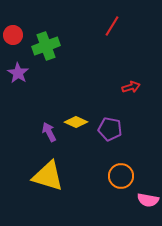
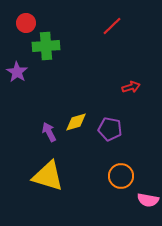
red line: rotated 15 degrees clockwise
red circle: moved 13 px right, 12 px up
green cross: rotated 16 degrees clockwise
purple star: moved 1 px left, 1 px up
yellow diamond: rotated 40 degrees counterclockwise
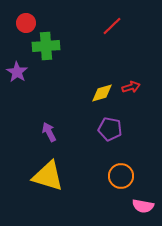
yellow diamond: moved 26 px right, 29 px up
pink semicircle: moved 5 px left, 6 px down
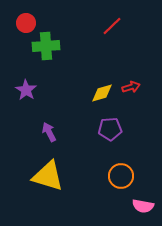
purple star: moved 9 px right, 18 px down
purple pentagon: rotated 15 degrees counterclockwise
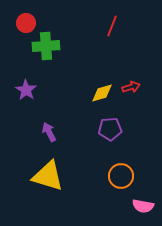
red line: rotated 25 degrees counterclockwise
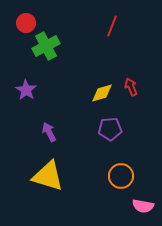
green cross: rotated 24 degrees counterclockwise
red arrow: rotated 96 degrees counterclockwise
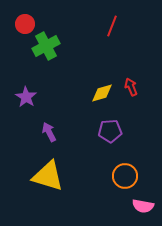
red circle: moved 1 px left, 1 px down
purple star: moved 7 px down
purple pentagon: moved 2 px down
orange circle: moved 4 px right
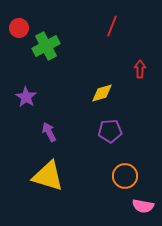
red circle: moved 6 px left, 4 px down
red arrow: moved 9 px right, 18 px up; rotated 24 degrees clockwise
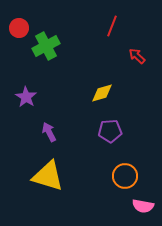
red arrow: moved 3 px left, 13 px up; rotated 48 degrees counterclockwise
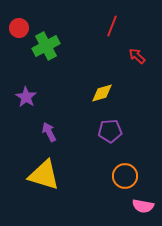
yellow triangle: moved 4 px left, 1 px up
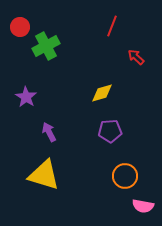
red circle: moved 1 px right, 1 px up
red arrow: moved 1 px left, 1 px down
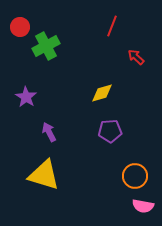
orange circle: moved 10 px right
